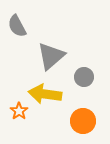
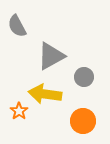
gray triangle: rotated 12 degrees clockwise
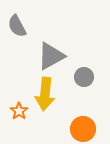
yellow arrow: rotated 92 degrees counterclockwise
orange circle: moved 8 px down
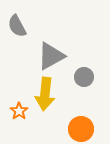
orange circle: moved 2 px left
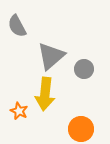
gray triangle: rotated 12 degrees counterclockwise
gray circle: moved 8 px up
orange star: rotated 12 degrees counterclockwise
